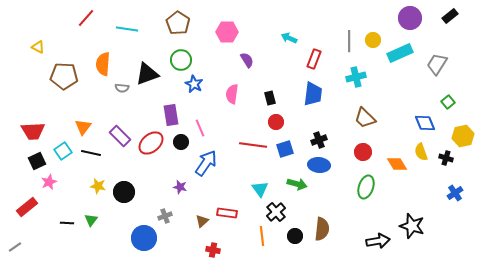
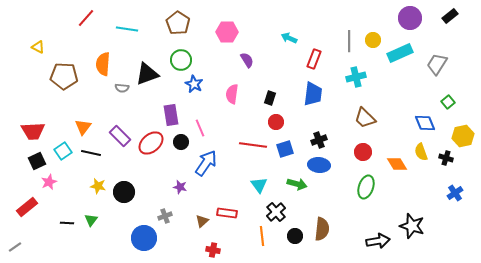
black rectangle at (270, 98): rotated 32 degrees clockwise
cyan triangle at (260, 189): moved 1 px left, 4 px up
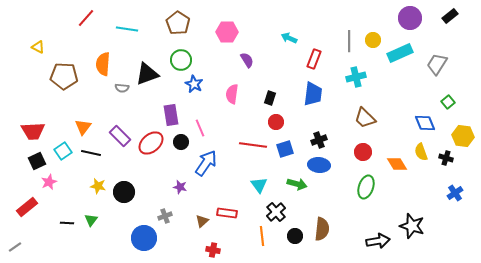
yellow hexagon at (463, 136): rotated 20 degrees clockwise
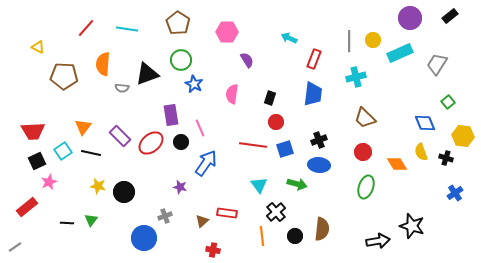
red line at (86, 18): moved 10 px down
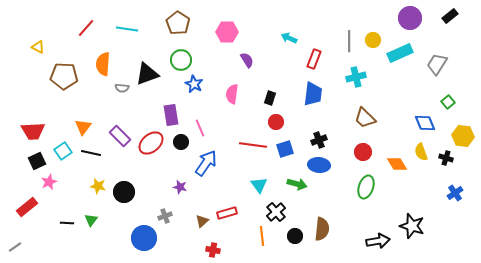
red rectangle at (227, 213): rotated 24 degrees counterclockwise
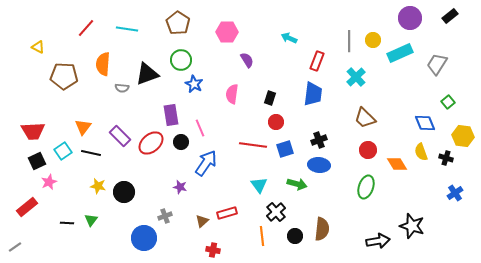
red rectangle at (314, 59): moved 3 px right, 2 px down
cyan cross at (356, 77): rotated 30 degrees counterclockwise
red circle at (363, 152): moved 5 px right, 2 px up
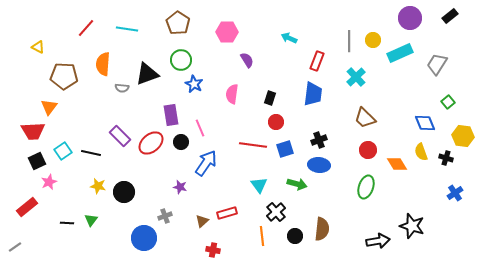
orange triangle at (83, 127): moved 34 px left, 20 px up
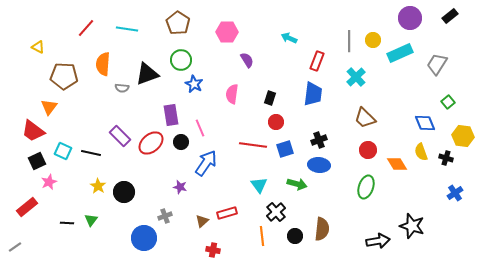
red trapezoid at (33, 131): rotated 40 degrees clockwise
cyan square at (63, 151): rotated 30 degrees counterclockwise
yellow star at (98, 186): rotated 21 degrees clockwise
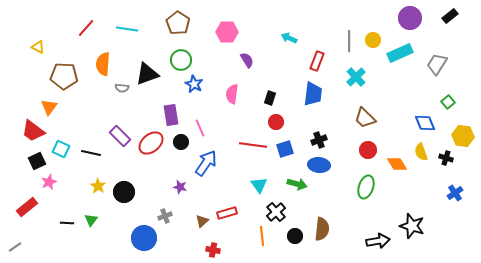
cyan square at (63, 151): moved 2 px left, 2 px up
